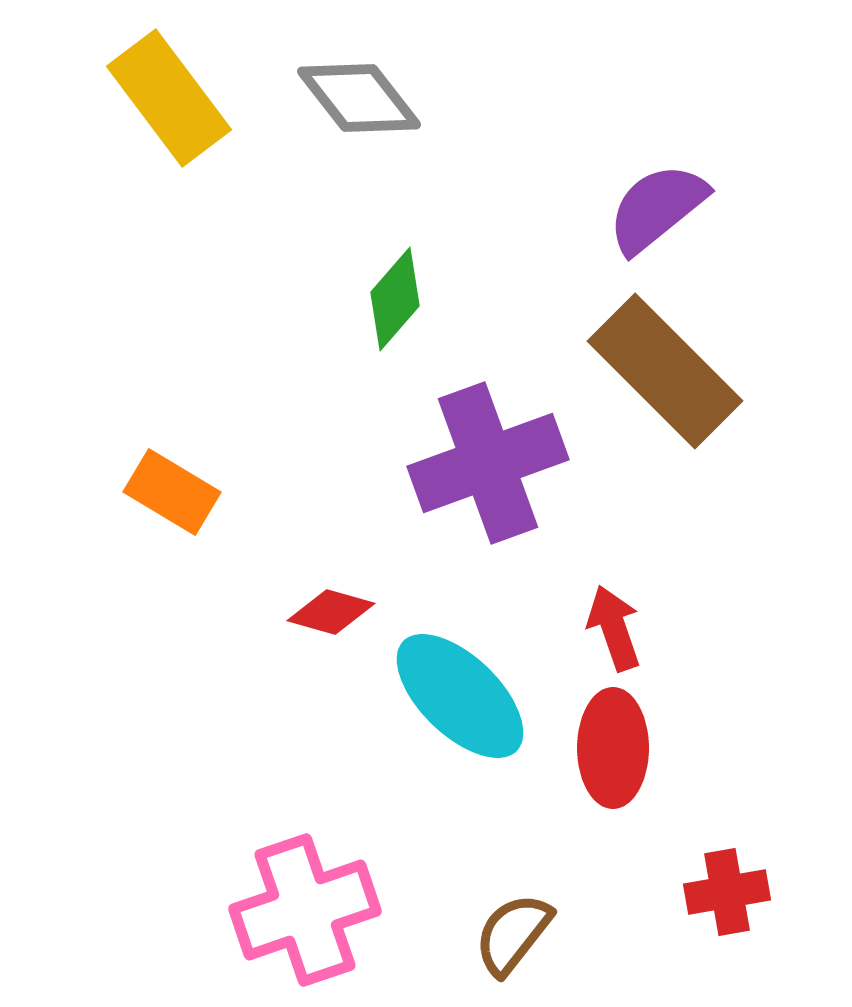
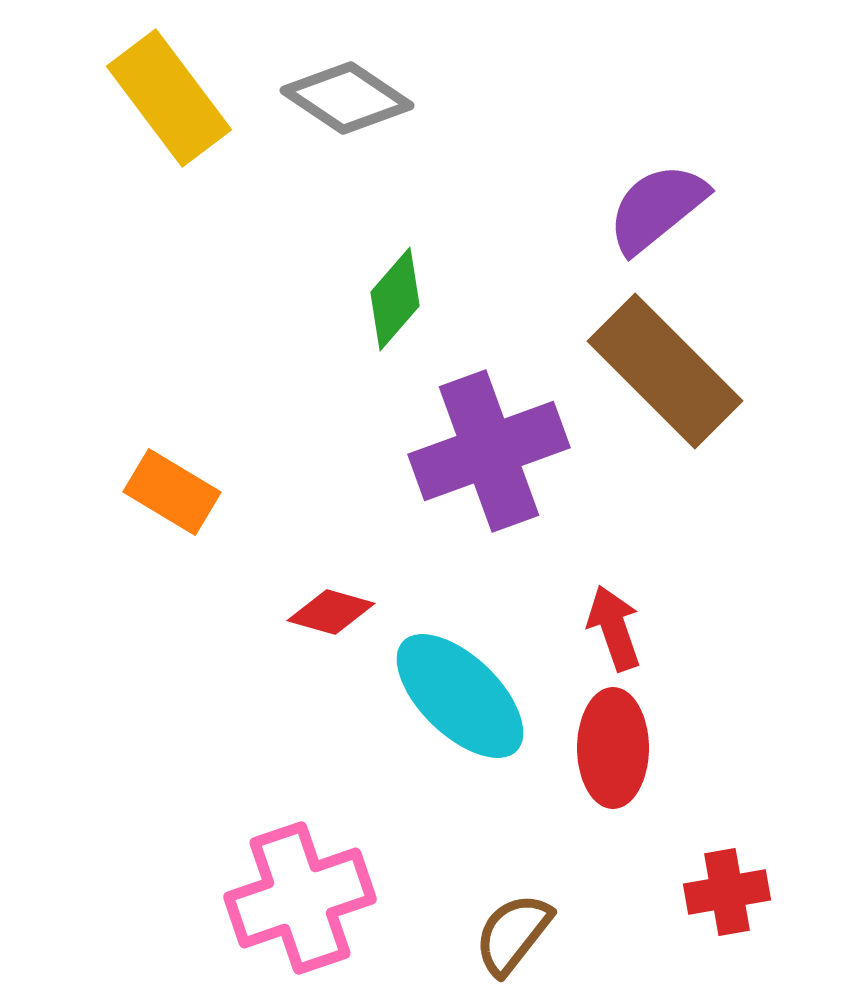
gray diamond: moved 12 px left; rotated 18 degrees counterclockwise
purple cross: moved 1 px right, 12 px up
pink cross: moved 5 px left, 12 px up
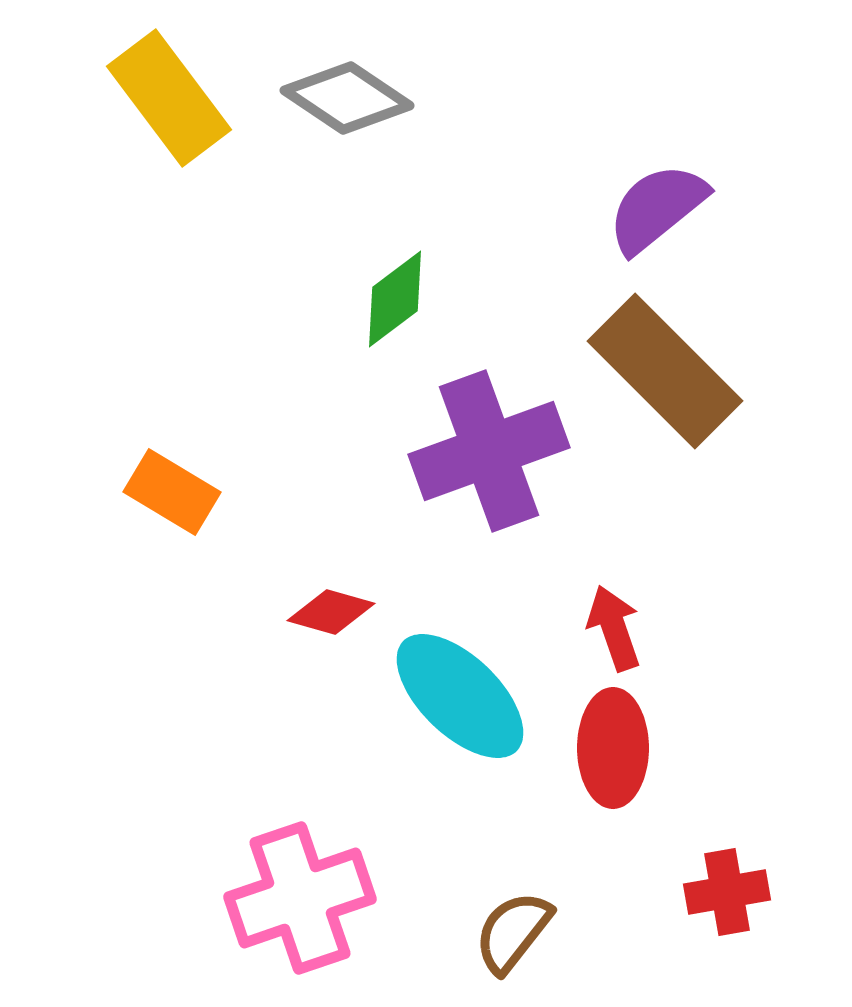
green diamond: rotated 12 degrees clockwise
brown semicircle: moved 2 px up
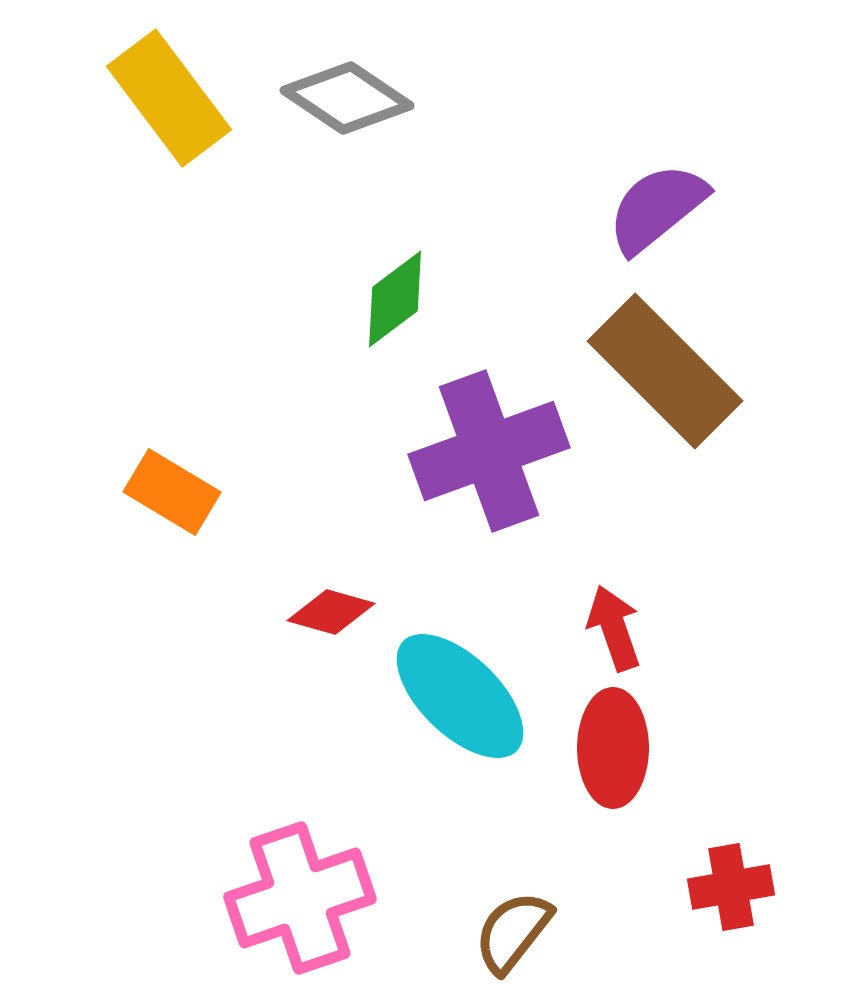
red cross: moved 4 px right, 5 px up
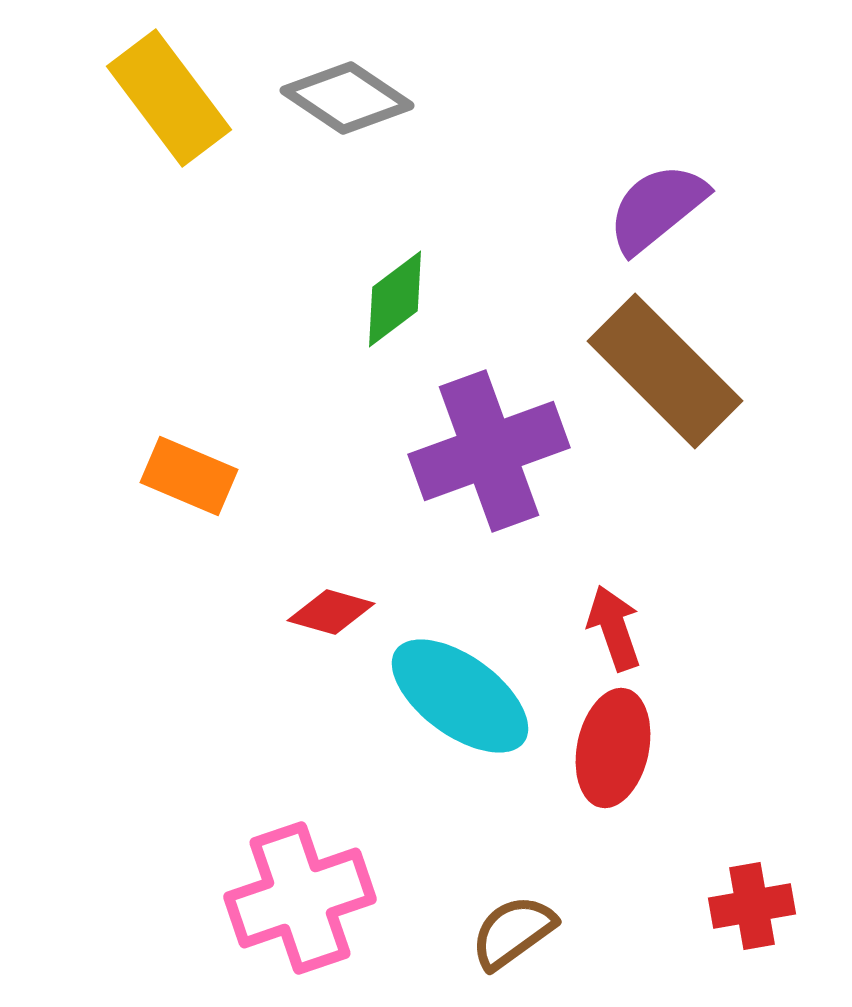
orange rectangle: moved 17 px right, 16 px up; rotated 8 degrees counterclockwise
cyan ellipse: rotated 8 degrees counterclockwise
red ellipse: rotated 12 degrees clockwise
red cross: moved 21 px right, 19 px down
brown semicircle: rotated 16 degrees clockwise
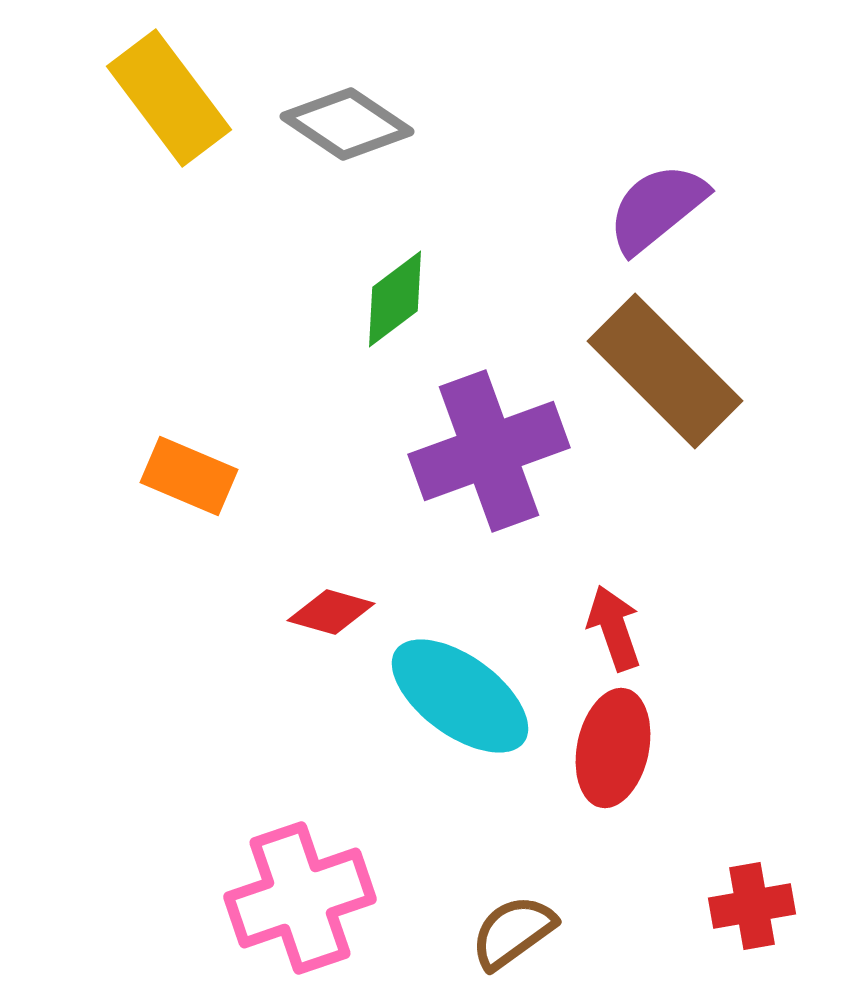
gray diamond: moved 26 px down
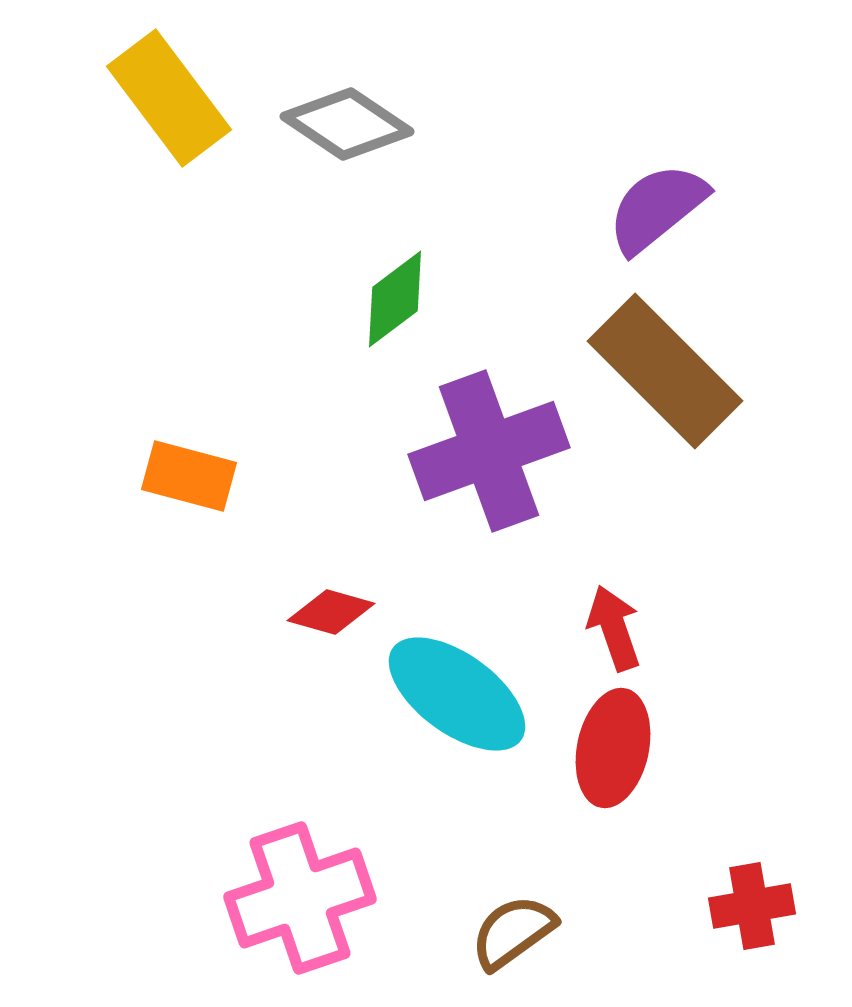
orange rectangle: rotated 8 degrees counterclockwise
cyan ellipse: moved 3 px left, 2 px up
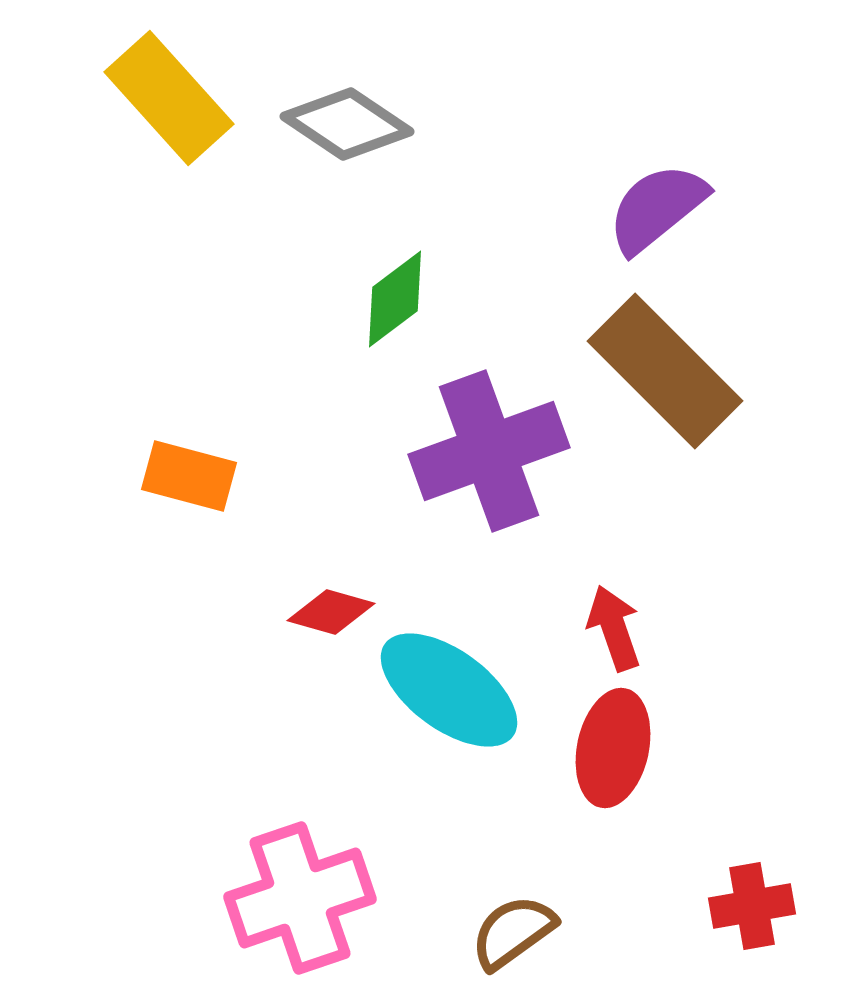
yellow rectangle: rotated 5 degrees counterclockwise
cyan ellipse: moved 8 px left, 4 px up
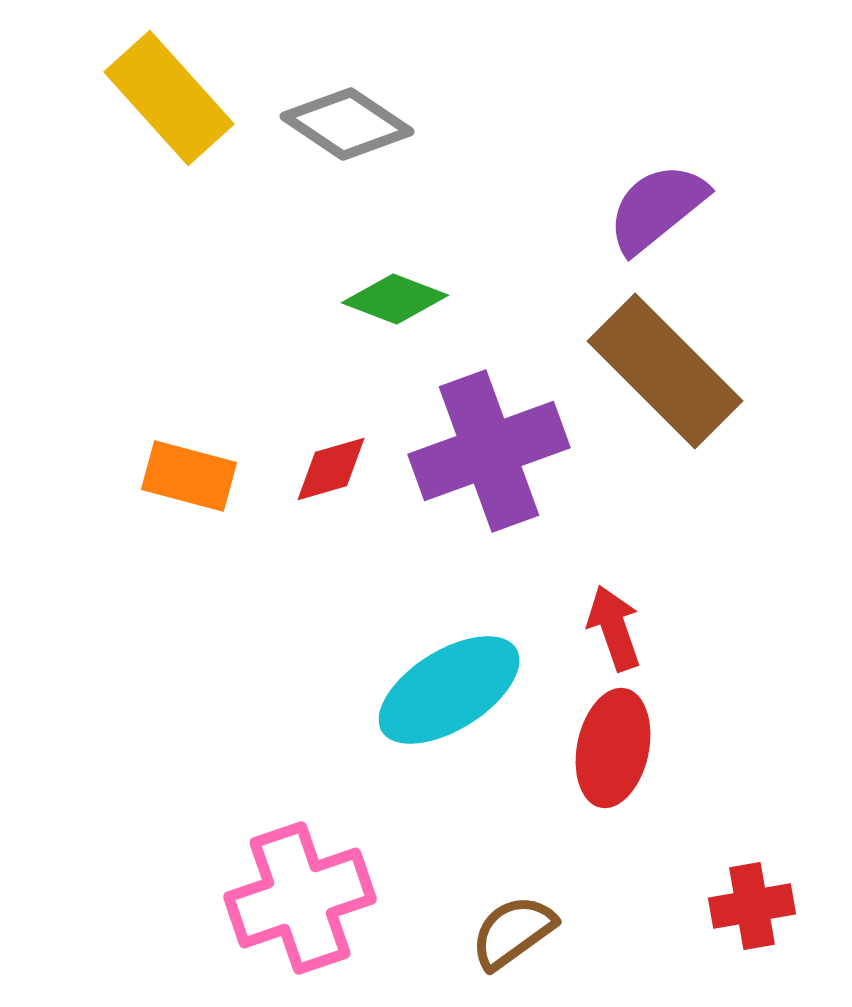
green diamond: rotated 58 degrees clockwise
red diamond: moved 143 px up; rotated 32 degrees counterclockwise
cyan ellipse: rotated 68 degrees counterclockwise
